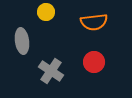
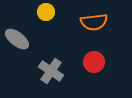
gray ellipse: moved 5 px left, 2 px up; rotated 45 degrees counterclockwise
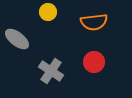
yellow circle: moved 2 px right
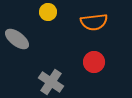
gray cross: moved 11 px down
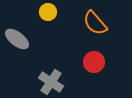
orange semicircle: moved 1 px right, 1 px down; rotated 56 degrees clockwise
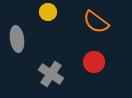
orange semicircle: moved 1 px right, 1 px up; rotated 12 degrees counterclockwise
gray ellipse: rotated 45 degrees clockwise
gray cross: moved 8 px up
